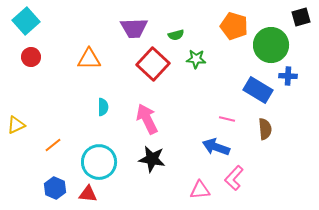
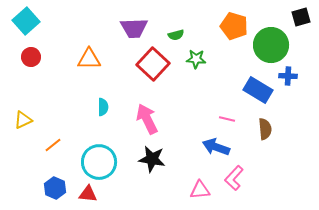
yellow triangle: moved 7 px right, 5 px up
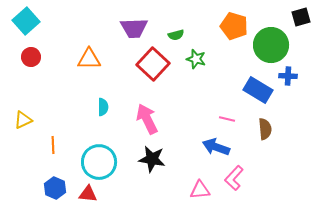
green star: rotated 12 degrees clockwise
orange line: rotated 54 degrees counterclockwise
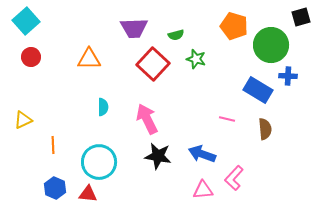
blue arrow: moved 14 px left, 7 px down
black star: moved 6 px right, 3 px up
pink triangle: moved 3 px right
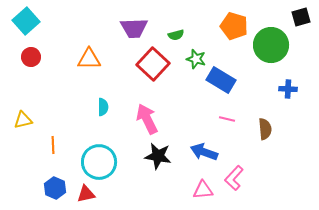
blue cross: moved 13 px down
blue rectangle: moved 37 px left, 10 px up
yellow triangle: rotated 12 degrees clockwise
blue arrow: moved 2 px right, 2 px up
red triangle: moved 2 px left; rotated 18 degrees counterclockwise
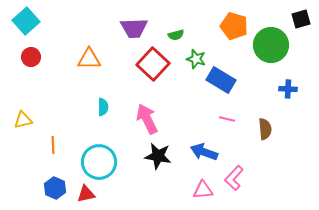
black square: moved 2 px down
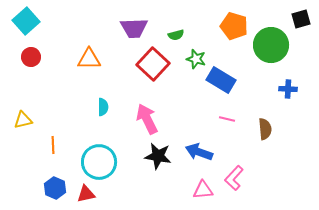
blue arrow: moved 5 px left
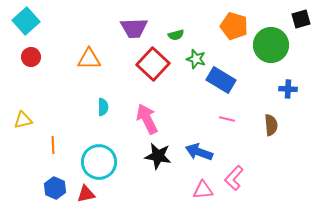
brown semicircle: moved 6 px right, 4 px up
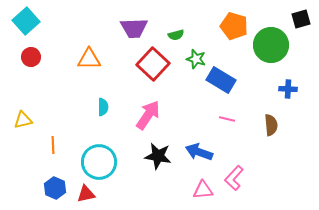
pink arrow: moved 1 px right, 4 px up; rotated 60 degrees clockwise
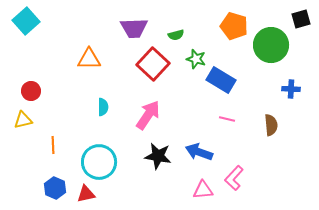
red circle: moved 34 px down
blue cross: moved 3 px right
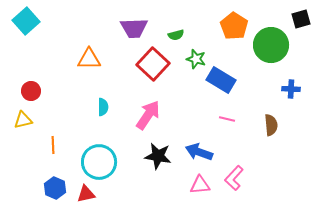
orange pentagon: rotated 16 degrees clockwise
pink triangle: moved 3 px left, 5 px up
